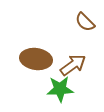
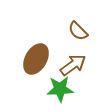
brown semicircle: moved 7 px left, 9 px down
brown ellipse: rotated 68 degrees counterclockwise
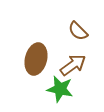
brown ellipse: rotated 16 degrees counterclockwise
green star: rotated 16 degrees clockwise
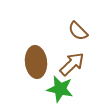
brown ellipse: moved 3 px down; rotated 20 degrees counterclockwise
brown arrow: moved 1 px left, 1 px up; rotated 8 degrees counterclockwise
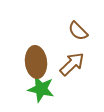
green star: moved 19 px left
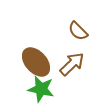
brown ellipse: rotated 36 degrees counterclockwise
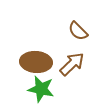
brown ellipse: rotated 44 degrees counterclockwise
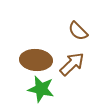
brown ellipse: moved 2 px up
